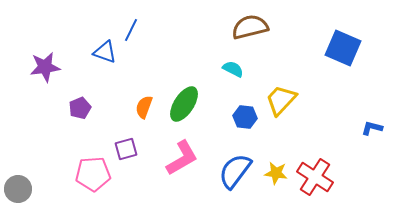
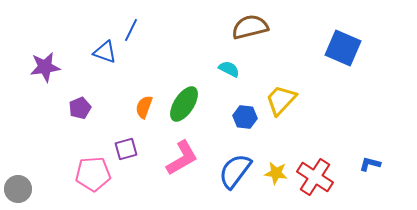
cyan semicircle: moved 4 px left
blue L-shape: moved 2 px left, 36 px down
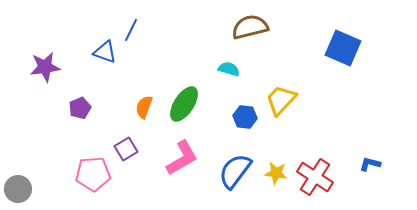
cyan semicircle: rotated 10 degrees counterclockwise
purple square: rotated 15 degrees counterclockwise
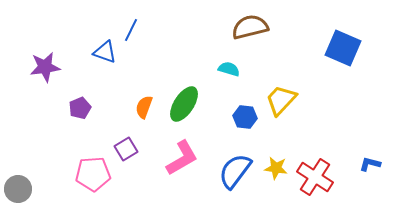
yellow star: moved 5 px up
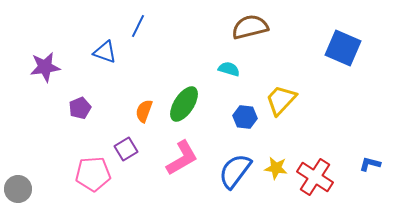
blue line: moved 7 px right, 4 px up
orange semicircle: moved 4 px down
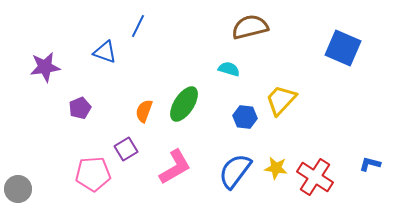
pink L-shape: moved 7 px left, 9 px down
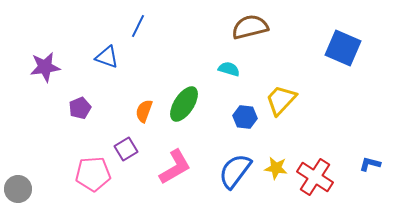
blue triangle: moved 2 px right, 5 px down
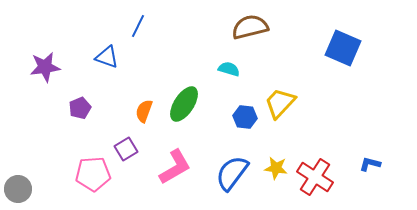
yellow trapezoid: moved 1 px left, 3 px down
blue semicircle: moved 3 px left, 2 px down
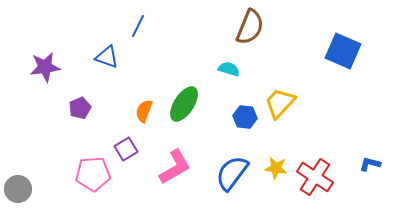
brown semicircle: rotated 126 degrees clockwise
blue square: moved 3 px down
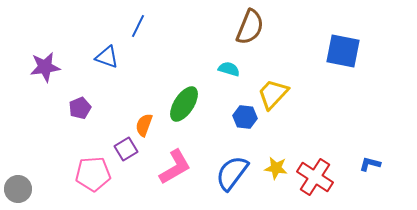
blue square: rotated 12 degrees counterclockwise
yellow trapezoid: moved 7 px left, 9 px up
orange semicircle: moved 14 px down
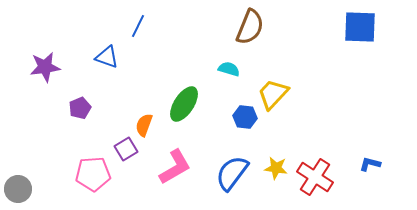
blue square: moved 17 px right, 24 px up; rotated 9 degrees counterclockwise
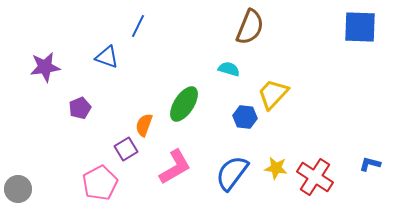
pink pentagon: moved 7 px right, 9 px down; rotated 24 degrees counterclockwise
